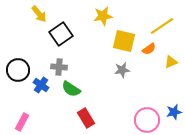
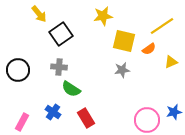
blue cross: moved 12 px right, 27 px down
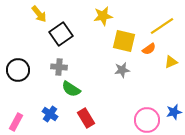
blue cross: moved 3 px left, 2 px down
pink rectangle: moved 6 px left
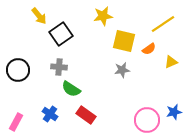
yellow arrow: moved 2 px down
yellow line: moved 1 px right, 2 px up
red rectangle: moved 3 px up; rotated 24 degrees counterclockwise
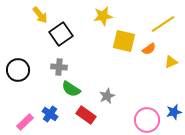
yellow arrow: moved 1 px right, 1 px up
gray star: moved 15 px left, 26 px down; rotated 14 degrees counterclockwise
pink rectangle: moved 9 px right; rotated 18 degrees clockwise
